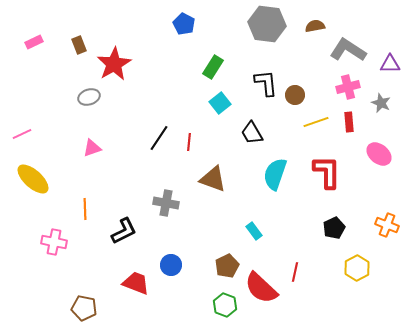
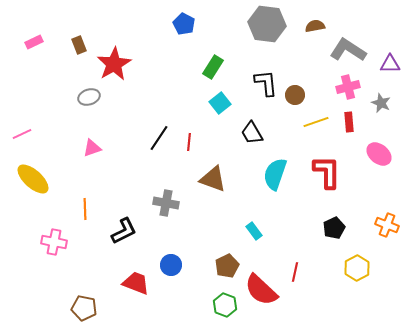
red semicircle at (261, 288): moved 2 px down
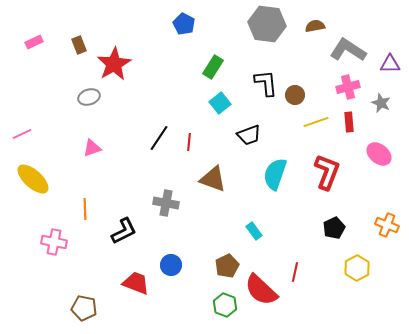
black trapezoid at (252, 133): moved 3 px left, 2 px down; rotated 80 degrees counterclockwise
red L-shape at (327, 172): rotated 21 degrees clockwise
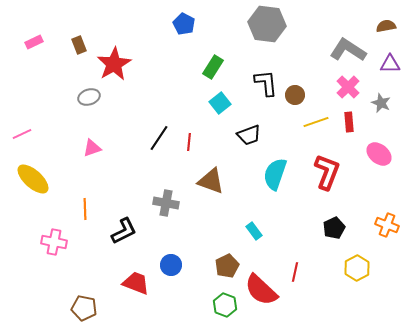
brown semicircle at (315, 26): moved 71 px right
pink cross at (348, 87): rotated 30 degrees counterclockwise
brown triangle at (213, 179): moved 2 px left, 2 px down
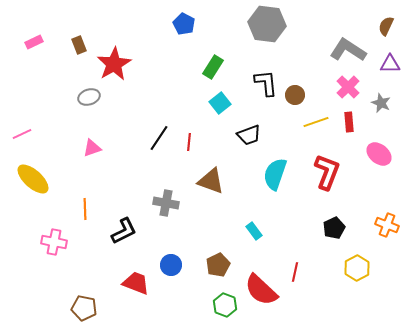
brown semicircle at (386, 26): rotated 54 degrees counterclockwise
brown pentagon at (227, 266): moved 9 px left, 1 px up
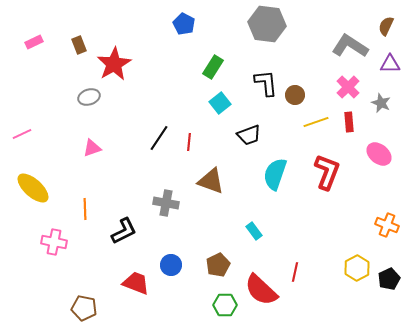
gray L-shape at (348, 50): moved 2 px right, 4 px up
yellow ellipse at (33, 179): moved 9 px down
black pentagon at (334, 228): moved 55 px right, 51 px down
green hexagon at (225, 305): rotated 20 degrees counterclockwise
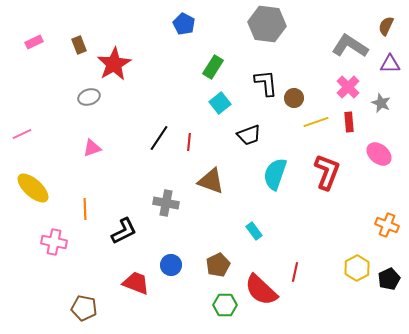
brown circle at (295, 95): moved 1 px left, 3 px down
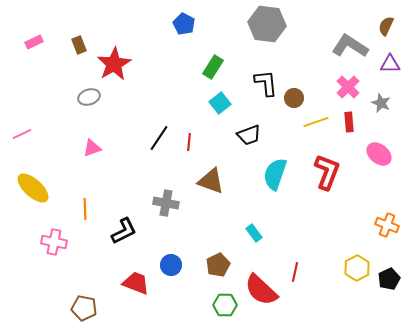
cyan rectangle at (254, 231): moved 2 px down
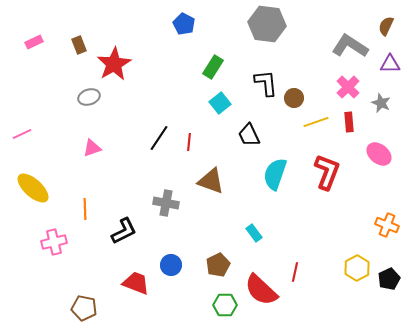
black trapezoid at (249, 135): rotated 85 degrees clockwise
pink cross at (54, 242): rotated 25 degrees counterclockwise
